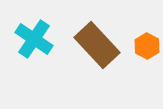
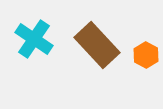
orange hexagon: moved 1 px left, 9 px down
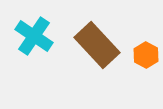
cyan cross: moved 3 px up
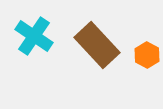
orange hexagon: moved 1 px right
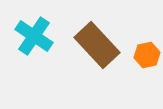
orange hexagon: rotated 20 degrees clockwise
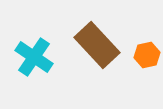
cyan cross: moved 21 px down
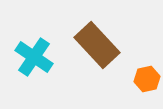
orange hexagon: moved 24 px down
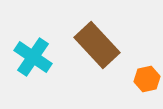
cyan cross: moved 1 px left
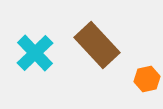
cyan cross: moved 2 px right, 4 px up; rotated 12 degrees clockwise
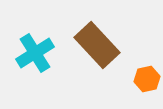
cyan cross: rotated 12 degrees clockwise
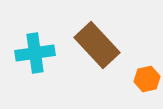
cyan cross: rotated 24 degrees clockwise
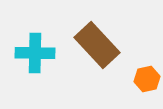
cyan cross: rotated 9 degrees clockwise
